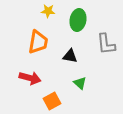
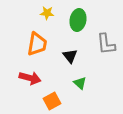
yellow star: moved 1 px left, 2 px down
orange trapezoid: moved 1 px left, 2 px down
black triangle: rotated 42 degrees clockwise
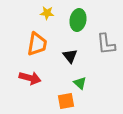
orange square: moved 14 px right; rotated 18 degrees clockwise
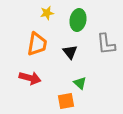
yellow star: rotated 16 degrees counterclockwise
black triangle: moved 4 px up
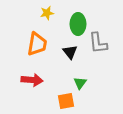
green ellipse: moved 4 px down; rotated 10 degrees counterclockwise
gray L-shape: moved 8 px left, 1 px up
red arrow: moved 2 px right, 2 px down; rotated 10 degrees counterclockwise
green triangle: rotated 24 degrees clockwise
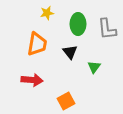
gray L-shape: moved 9 px right, 14 px up
green triangle: moved 14 px right, 16 px up
orange square: rotated 18 degrees counterclockwise
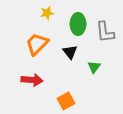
gray L-shape: moved 2 px left, 3 px down
orange trapezoid: rotated 145 degrees counterclockwise
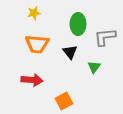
yellow star: moved 13 px left
gray L-shape: moved 5 px down; rotated 90 degrees clockwise
orange trapezoid: rotated 130 degrees counterclockwise
orange square: moved 2 px left
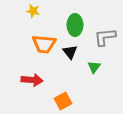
yellow star: moved 1 px left, 2 px up; rotated 24 degrees clockwise
green ellipse: moved 3 px left, 1 px down
orange trapezoid: moved 7 px right
orange square: moved 1 px left
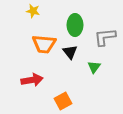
red arrow: rotated 15 degrees counterclockwise
